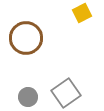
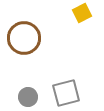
brown circle: moved 2 px left
gray square: rotated 20 degrees clockwise
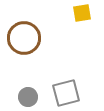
yellow square: rotated 18 degrees clockwise
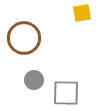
gray square: rotated 16 degrees clockwise
gray circle: moved 6 px right, 17 px up
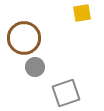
gray circle: moved 1 px right, 13 px up
gray square: rotated 20 degrees counterclockwise
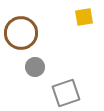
yellow square: moved 2 px right, 4 px down
brown circle: moved 3 px left, 5 px up
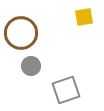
gray circle: moved 4 px left, 1 px up
gray square: moved 3 px up
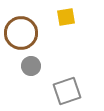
yellow square: moved 18 px left
gray square: moved 1 px right, 1 px down
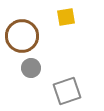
brown circle: moved 1 px right, 3 px down
gray circle: moved 2 px down
